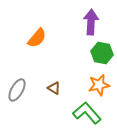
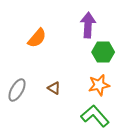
purple arrow: moved 3 px left, 3 px down
green hexagon: moved 1 px right, 1 px up; rotated 10 degrees counterclockwise
green L-shape: moved 8 px right, 3 px down
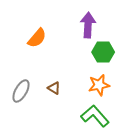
gray ellipse: moved 4 px right, 1 px down
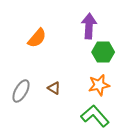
purple arrow: moved 1 px right, 1 px down
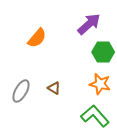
purple arrow: moved 2 px up; rotated 45 degrees clockwise
orange star: moved 1 px right, 1 px up; rotated 25 degrees clockwise
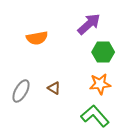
orange semicircle: rotated 40 degrees clockwise
orange star: rotated 20 degrees counterclockwise
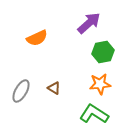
purple arrow: moved 1 px up
orange semicircle: rotated 15 degrees counterclockwise
green hexagon: rotated 10 degrees counterclockwise
green L-shape: moved 1 px left, 2 px up; rotated 16 degrees counterclockwise
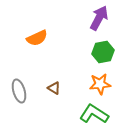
purple arrow: moved 10 px right, 5 px up; rotated 20 degrees counterclockwise
gray ellipse: moved 2 px left; rotated 45 degrees counterclockwise
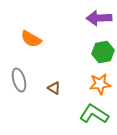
purple arrow: rotated 120 degrees counterclockwise
orange semicircle: moved 6 px left, 1 px down; rotated 55 degrees clockwise
gray ellipse: moved 11 px up
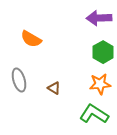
green hexagon: rotated 20 degrees counterclockwise
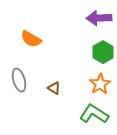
orange star: rotated 25 degrees counterclockwise
